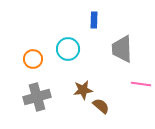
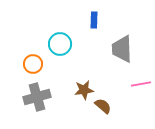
cyan circle: moved 8 px left, 5 px up
orange circle: moved 5 px down
pink line: rotated 18 degrees counterclockwise
brown star: moved 1 px right
brown semicircle: moved 2 px right
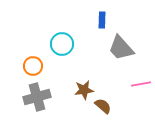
blue rectangle: moved 8 px right
cyan circle: moved 2 px right
gray trapezoid: moved 1 px left, 1 px up; rotated 40 degrees counterclockwise
orange circle: moved 2 px down
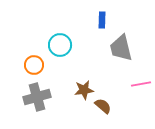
cyan circle: moved 2 px left, 1 px down
gray trapezoid: rotated 28 degrees clockwise
orange circle: moved 1 px right, 1 px up
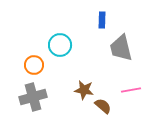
pink line: moved 10 px left, 6 px down
brown star: rotated 18 degrees clockwise
gray cross: moved 4 px left
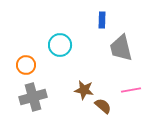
orange circle: moved 8 px left
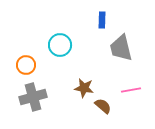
brown star: moved 2 px up
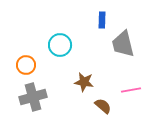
gray trapezoid: moved 2 px right, 4 px up
brown star: moved 6 px up
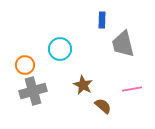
cyan circle: moved 4 px down
orange circle: moved 1 px left
brown star: moved 1 px left, 3 px down; rotated 18 degrees clockwise
pink line: moved 1 px right, 1 px up
gray cross: moved 6 px up
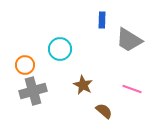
gray trapezoid: moved 6 px right, 4 px up; rotated 44 degrees counterclockwise
pink line: rotated 30 degrees clockwise
brown semicircle: moved 1 px right, 5 px down
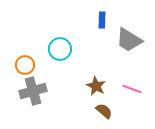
brown star: moved 13 px right, 1 px down
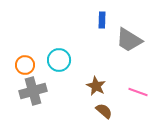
cyan circle: moved 1 px left, 11 px down
pink line: moved 6 px right, 3 px down
